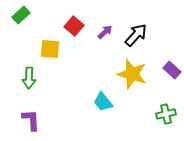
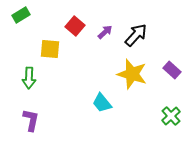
green rectangle: rotated 12 degrees clockwise
red square: moved 1 px right
cyan trapezoid: moved 1 px left, 1 px down
green cross: moved 5 px right, 2 px down; rotated 30 degrees counterclockwise
purple L-shape: rotated 15 degrees clockwise
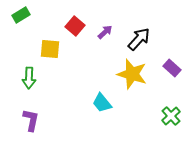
black arrow: moved 3 px right, 4 px down
purple rectangle: moved 2 px up
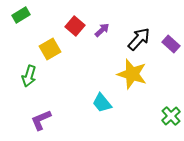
purple arrow: moved 3 px left, 2 px up
yellow square: rotated 35 degrees counterclockwise
purple rectangle: moved 1 px left, 24 px up
green arrow: moved 2 px up; rotated 15 degrees clockwise
purple L-shape: moved 10 px right; rotated 125 degrees counterclockwise
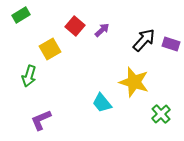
black arrow: moved 5 px right, 1 px down
purple rectangle: rotated 24 degrees counterclockwise
yellow star: moved 2 px right, 8 px down
green cross: moved 10 px left, 2 px up
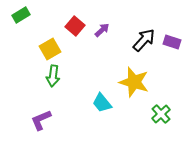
purple rectangle: moved 1 px right, 2 px up
green arrow: moved 24 px right; rotated 10 degrees counterclockwise
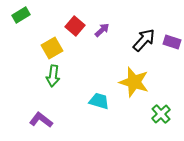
yellow square: moved 2 px right, 1 px up
cyan trapezoid: moved 3 px left, 2 px up; rotated 145 degrees clockwise
purple L-shape: rotated 60 degrees clockwise
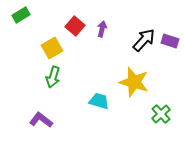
purple arrow: moved 1 px up; rotated 35 degrees counterclockwise
purple rectangle: moved 2 px left, 1 px up
green arrow: moved 1 px down; rotated 10 degrees clockwise
